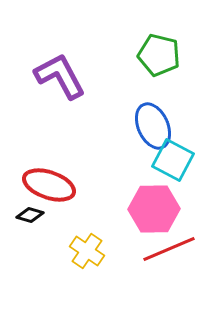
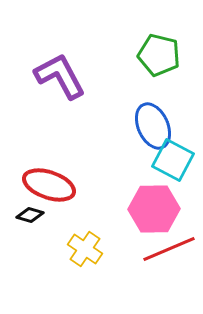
yellow cross: moved 2 px left, 2 px up
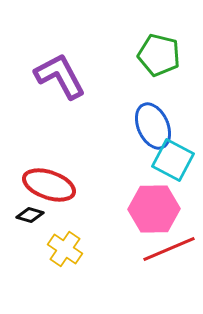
yellow cross: moved 20 px left
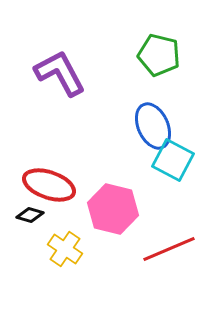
purple L-shape: moved 3 px up
pink hexagon: moved 41 px left; rotated 15 degrees clockwise
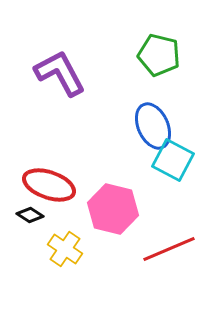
black diamond: rotated 16 degrees clockwise
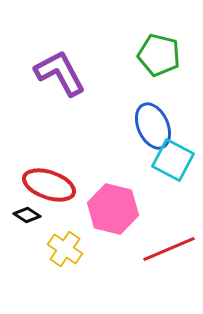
black diamond: moved 3 px left
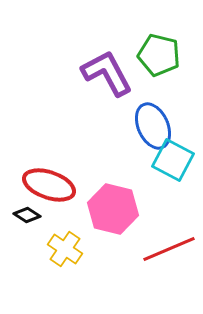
purple L-shape: moved 47 px right
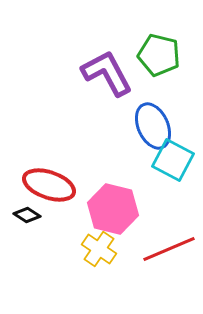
yellow cross: moved 34 px right
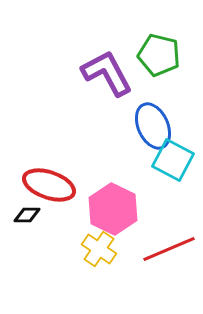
pink hexagon: rotated 12 degrees clockwise
black diamond: rotated 32 degrees counterclockwise
